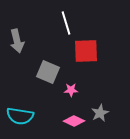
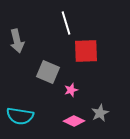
pink star: rotated 16 degrees counterclockwise
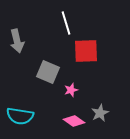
pink diamond: rotated 10 degrees clockwise
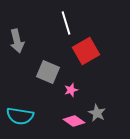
red square: rotated 28 degrees counterclockwise
gray star: moved 3 px left; rotated 18 degrees counterclockwise
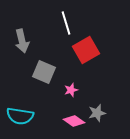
gray arrow: moved 5 px right
red square: moved 1 px up
gray square: moved 4 px left
gray star: rotated 30 degrees clockwise
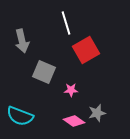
pink star: rotated 16 degrees clockwise
cyan semicircle: rotated 12 degrees clockwise
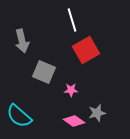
white line: moved 6 px right, 3 px up
cyan semicircle: moved 1 px left; rotated 20 degrees clockwise
